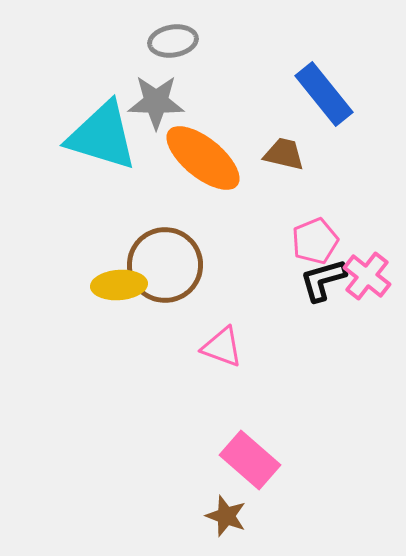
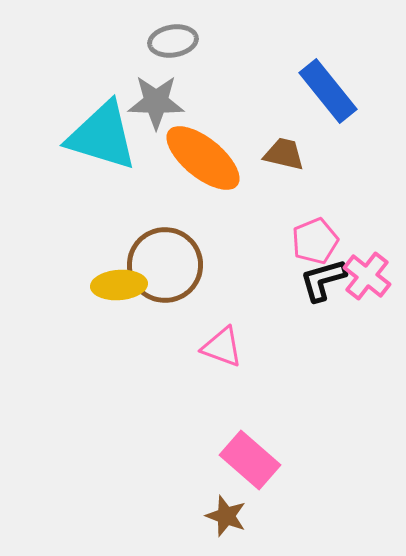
blue rectangle: moved 4 px right, 3 px up
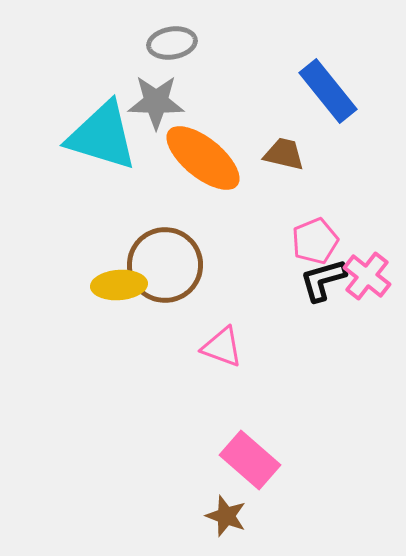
gray ellipse: moved 1 px left, 2 px down
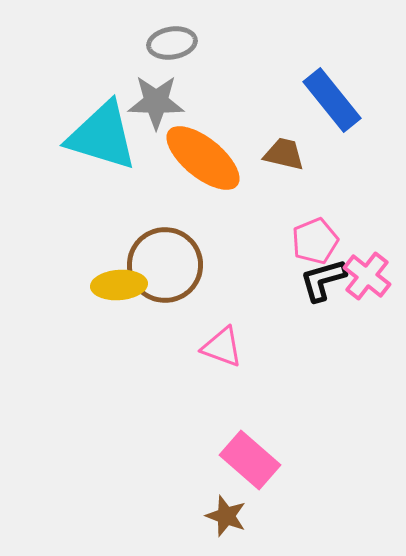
blue rectangle: moved 4 px right, 9 px down
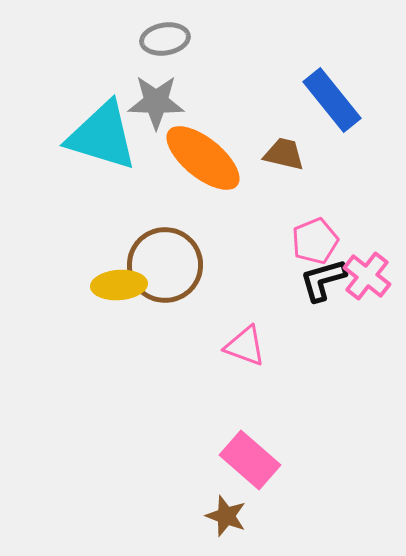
gray ellipse: moved 7 px left, 4 px up
pink triangle: moved 23 px right, 1 px up
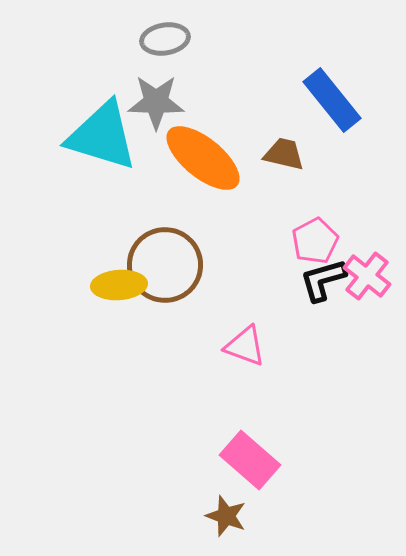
pink pentagon: rotated 6 degrees counterclockwise
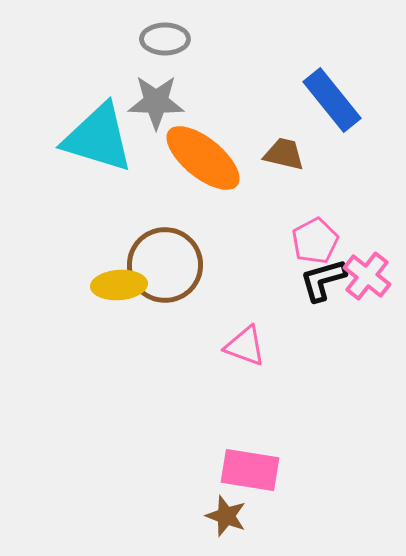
gray ellipse: rotated 9 degrees clockwise
cyan triangle: moved 4 px left, 2 px down
pink rectangle: moved 10 px down; rotated 32 degrees counterclockwise
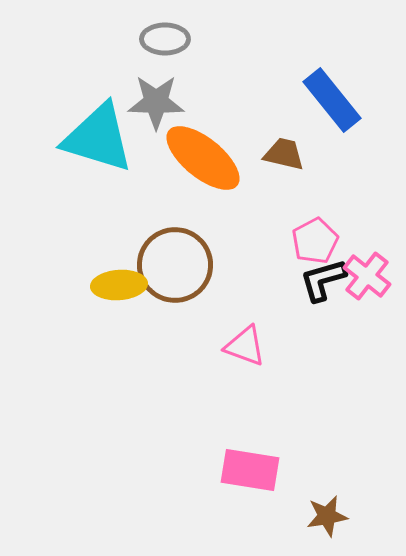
brown circle: moved 10 px right
brown star: moved 101 px right; rotated 30 degrees counterclockwise
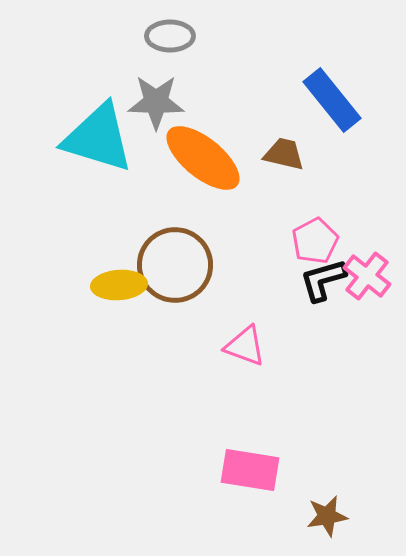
gray ellipse: moved 5 px right, 3 px up
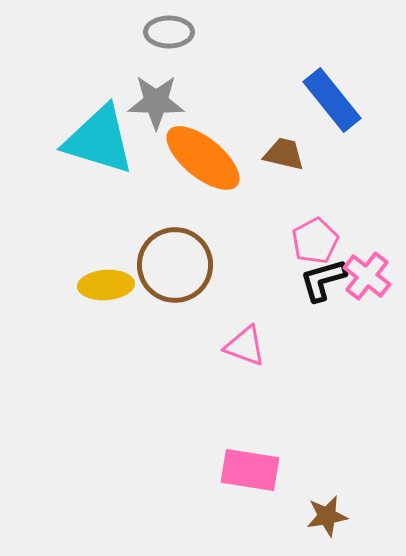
gray ellipse: moved 1 px left, 4 px up
cyan triangle: moved 1 px right, 2 px down
yellow ellipse: moved 13 px left
